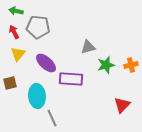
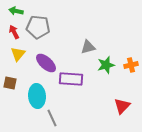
brown square: rotated 24 degrees clockwise
red triangle: moved 1 px down
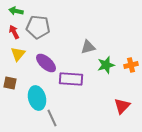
cyan ellipse: moved 2 px down; rotated 10 degrees counterclockwise
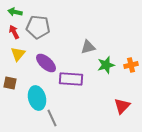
green arrow: moved 1 px left, 1 px down
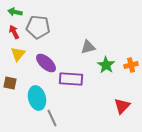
green star: rotated 24 degrees counterclockwise
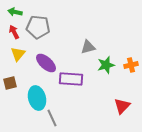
green star: rotated 24 degrees clockwise
brown square: rotated 24 degrees counterclockwise
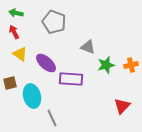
green arrow: moved 1 px right, 1 px down
gray pentagon: moved 16 px right, 5 px up; rotated 15 degrees clockwise
gray triangle: rotated 35 degrees clockwise
yellow triangle: moved 2 px right; rotated 35 degrees counterclockwise
cyan ellipse: moved 5 px left, 2 px up
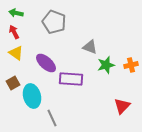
gray triangle: moved 2 px right
yellow triangle: moved 4 px left, 1 px up
brown square: moved 3 px right; rotated 16 degrees counterclockwise
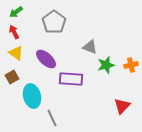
green arrow: moved 1 px up; rotated 48 degrees counterclockwise
gray pentagon: rotated 15 degrees clockwise
purple ellipse: moved 4 px up
brown square: moved 1 px left, 6 px up
